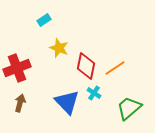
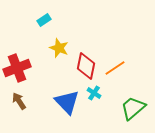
brown arrow: moved 1 px left, 2 px up; rotated 48 degrees counterclockwise
green trapezoid: moved 4 px right
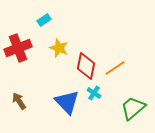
red cross: moved 1 px right, 20 px up
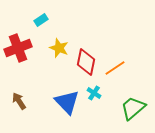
cyan rectangle: moved 3 px left
red diamond: moved 4 px up
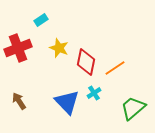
cyan cross: rotated 24 degrees clockwise
